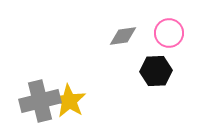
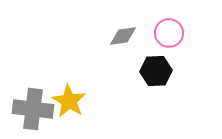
gray cross: moved 7 px left, 8 px down; rotated 21 degrees clockwise
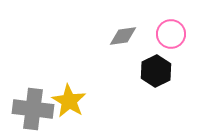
pink circle: moved 2 px right, 1 px down
black hexagon: rotated 24 degrees counterclockwise
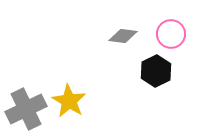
gray diamond: rotated 16 degrees clockwise
gray cross: moved 7 px left; rotated 33 degrees counterclockwise
